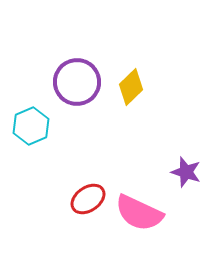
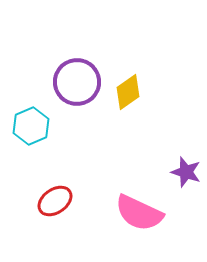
yellow diamond: moved 3 px left, 5 px down; rotated 9 degrees clockwise
red ellipse: moved 33 px left, 2 px down
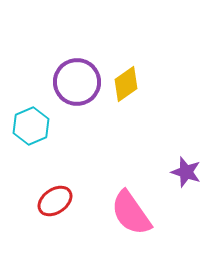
yellow diamond: moved 2 px left, 8 px up
pink semicircle: moved 8 px left; rotated 30 degrees clockwise
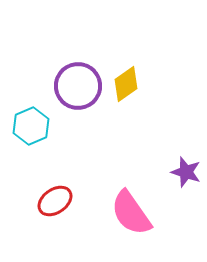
purple circle: moved 1 px right, 4 px down
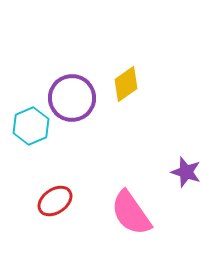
purple circle: moved 6 px left, 12 px down
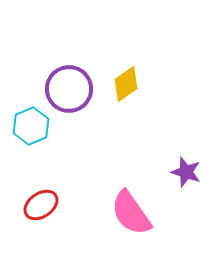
purple circle: moved 3 px left, 9 px up
red ellipse: moved 14 px left, 4 px down
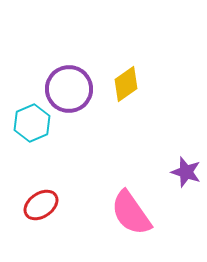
cyan hexagon: moved 1 px right, 3 px up
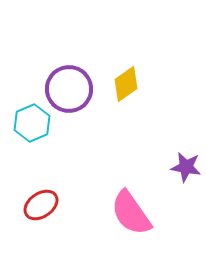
purple star: moved 5 px up; rotated 8 degrees counterclockwise
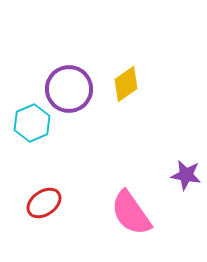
purple star: moved 8 px down
red ellipse: moved 3 px right, 2 px up
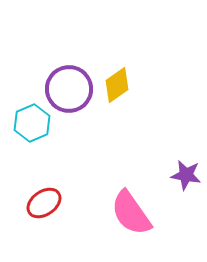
yellow diamond: moved 9 px left, 1 px down
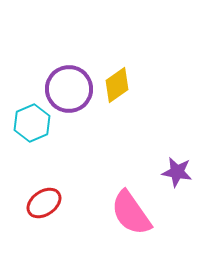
purple star: moved 9 px left, 3 px up
